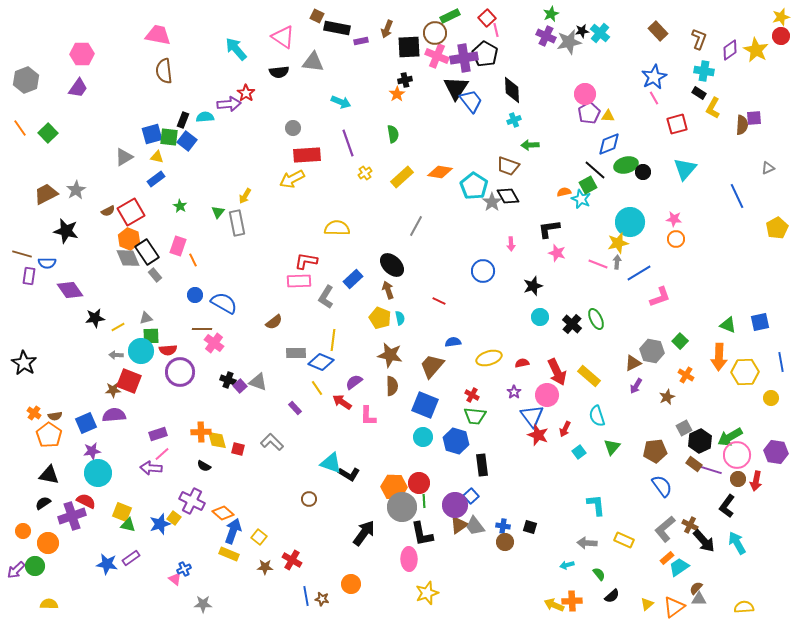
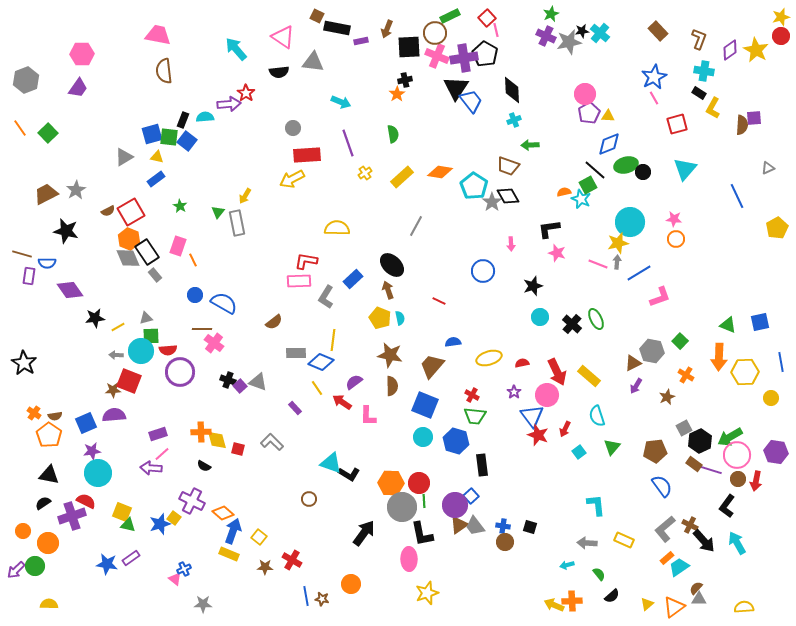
orange hexagon at (394, 487): moved 3 px left, 4 px up
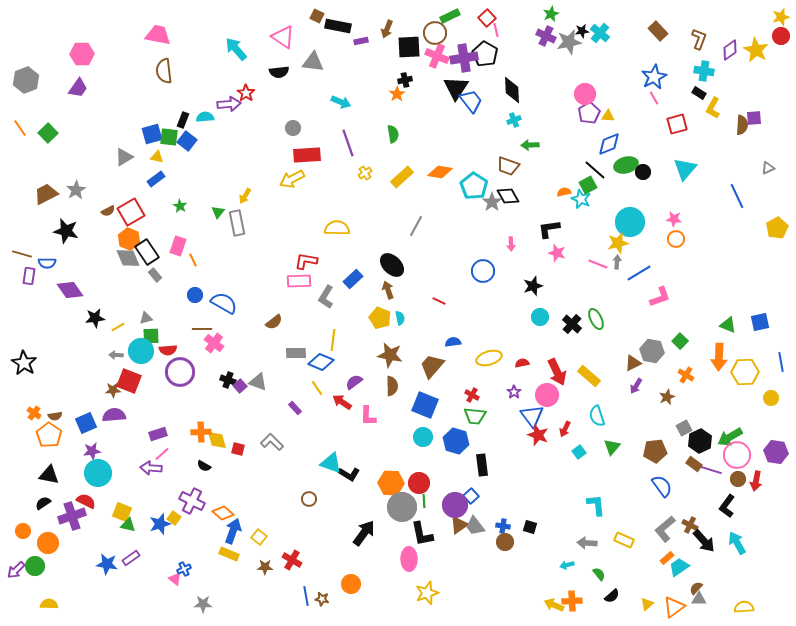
black rectangle at (337, 28): moved 1 px right, 2 px up
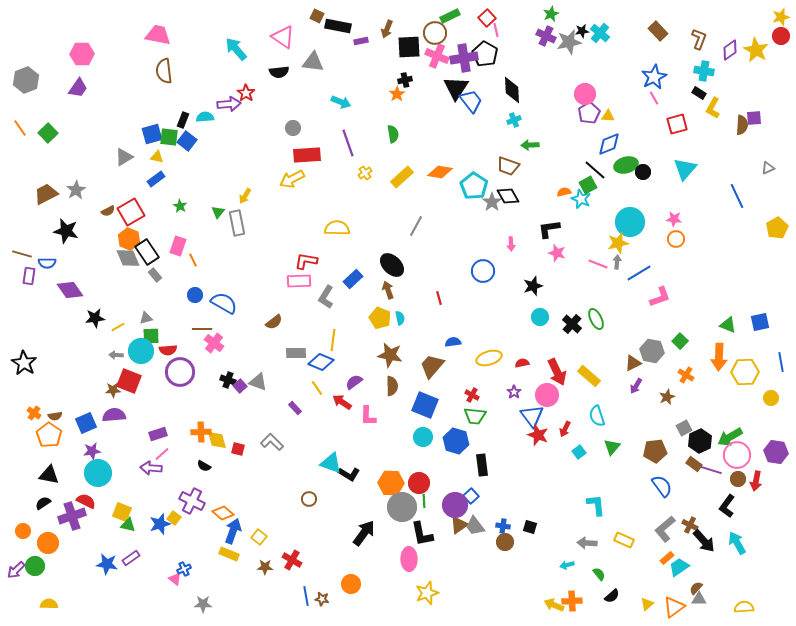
red line at (439, 301): moved 3 px up; rotated 48 degrees clockwise
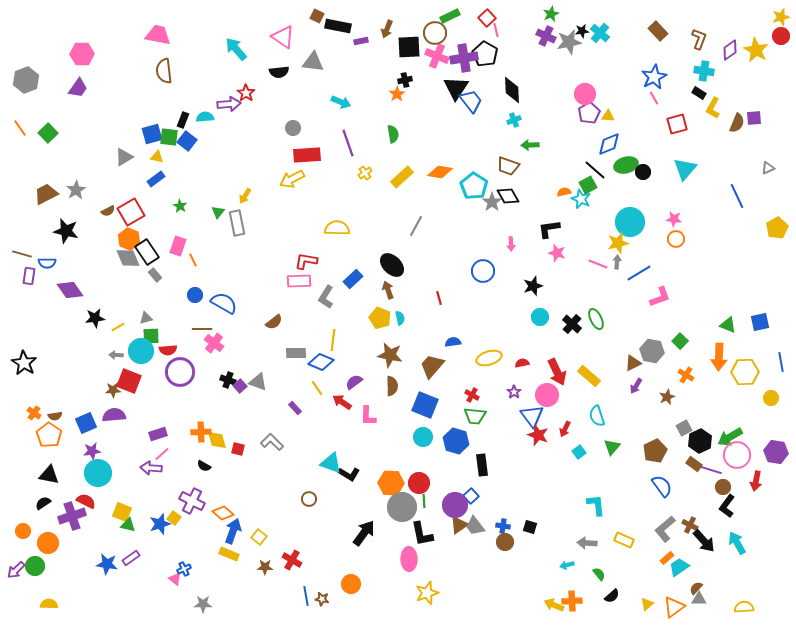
brown semicircle at (742, 125): moved 5 px left, 2 px up; rotated 18 degrees clockwise
brown pentagon at (655, 451): rotated 20 degrees counterclockwise
brown circle at (738, 479): moved 15 px left, 8 px down
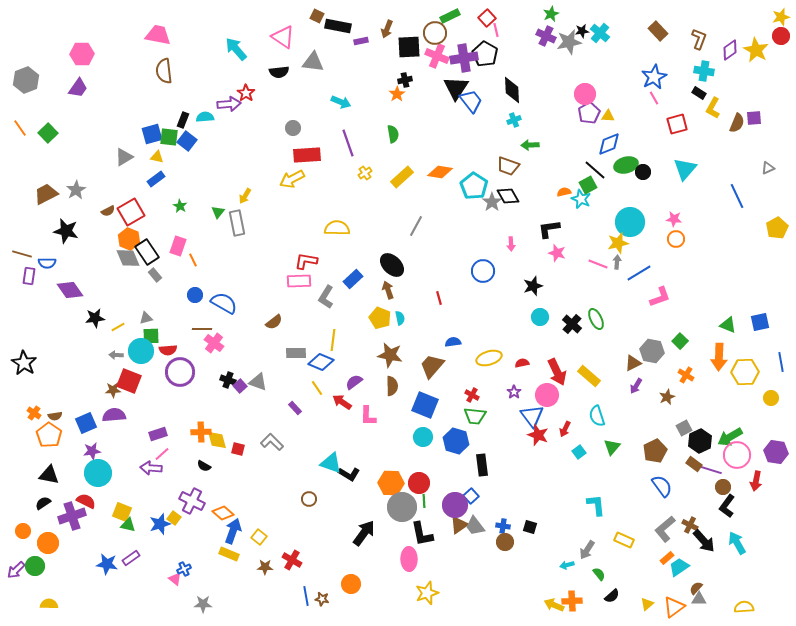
gray arrow at (587, 543): moved 7 px down; rotated 60 degrees counterclockwise
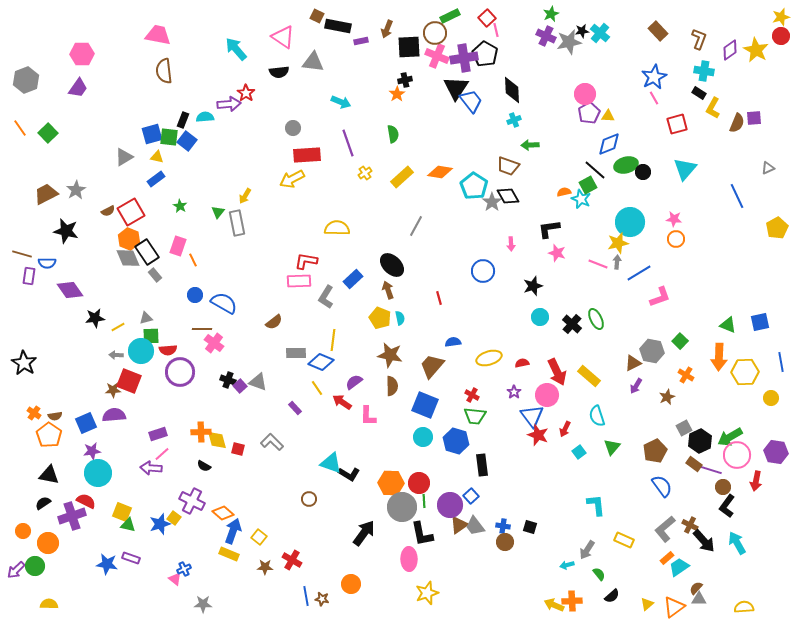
purple circle at (455, 505): moved 5 px left
purple rectangle at (131, 558): rotated 54 degrees clockwise
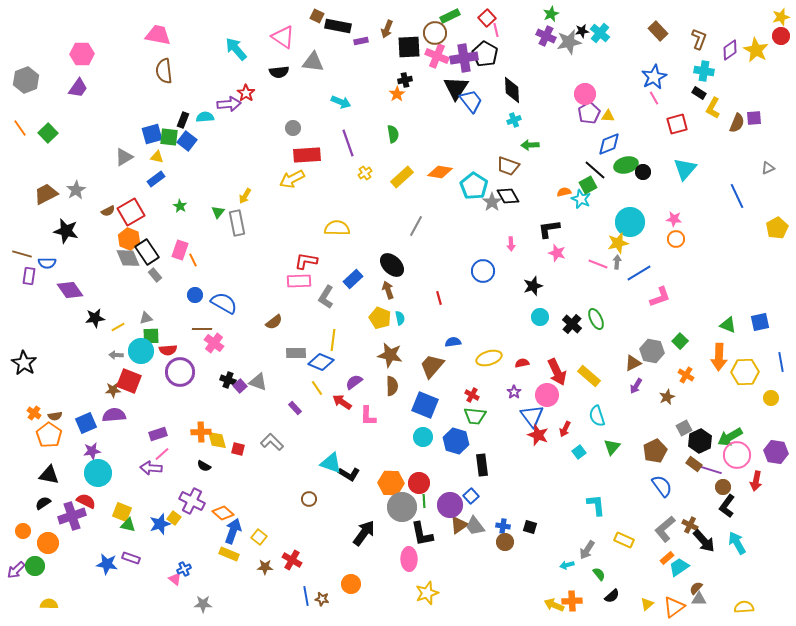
pink rectangle at (178, 246): moved 2 px right, 4 px down
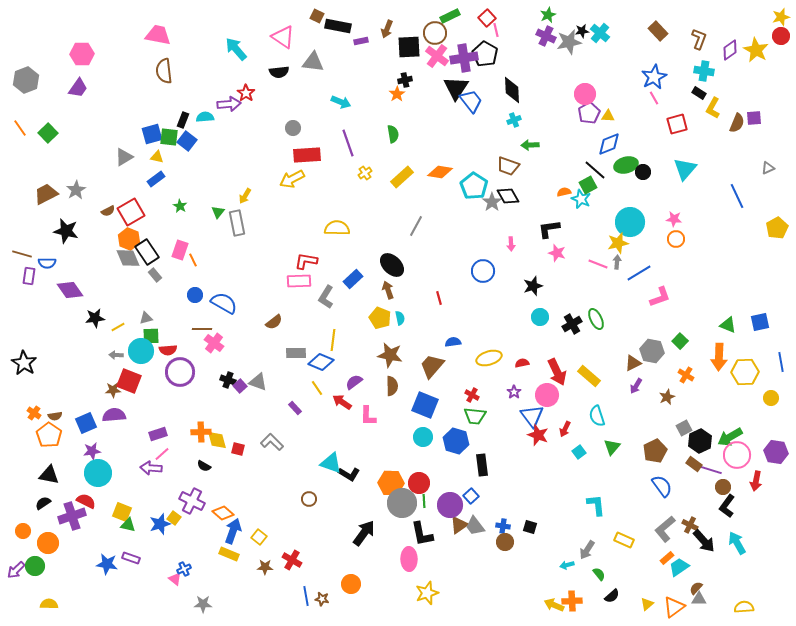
green star at (551, 14): moved 3 px left, 1 px down
pink cross at (437, 56): rotated 15 degrees clockwise
black cross at (572, 324): rotated 18 degrees clockwise
gray circle at (402, 507): moved 4 px up
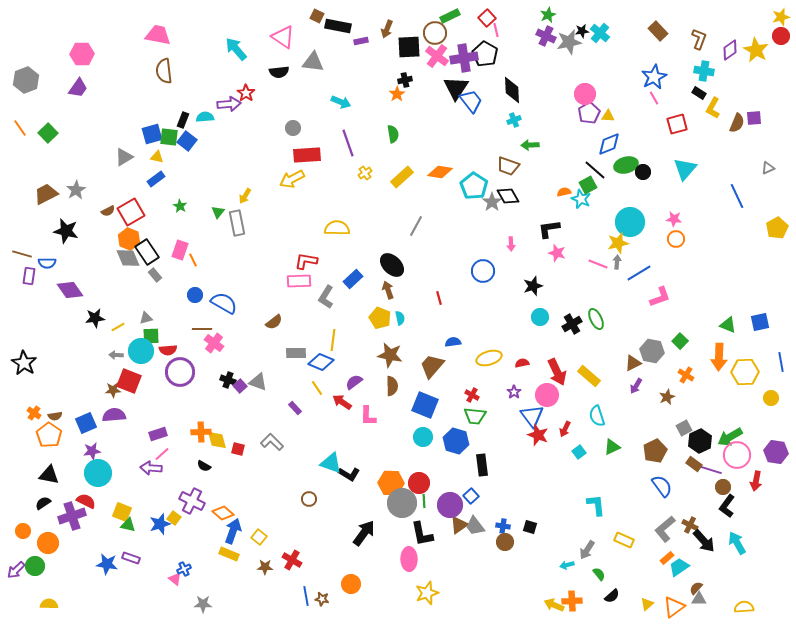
green triangle at (612, 447): rotated 24 degrees clockwise
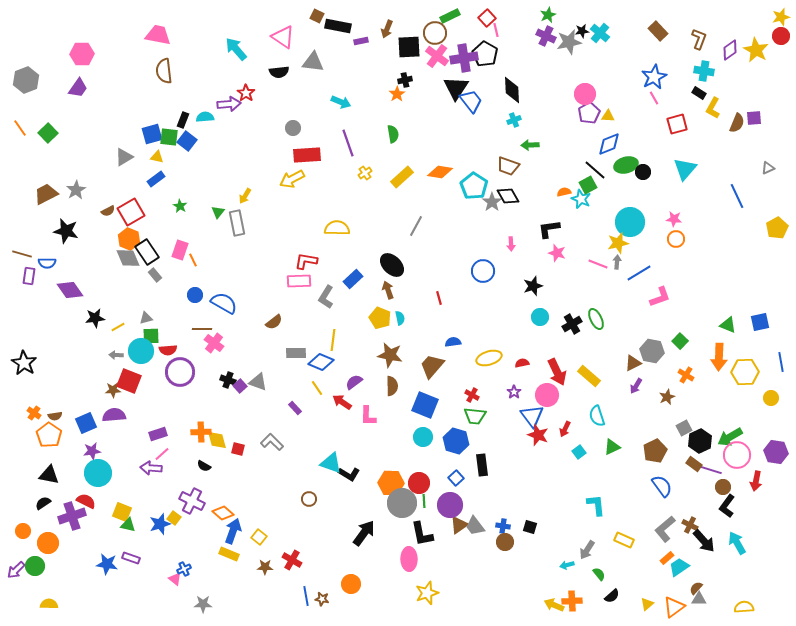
blue square at (471, 496): moved 15 px left, 18 px up
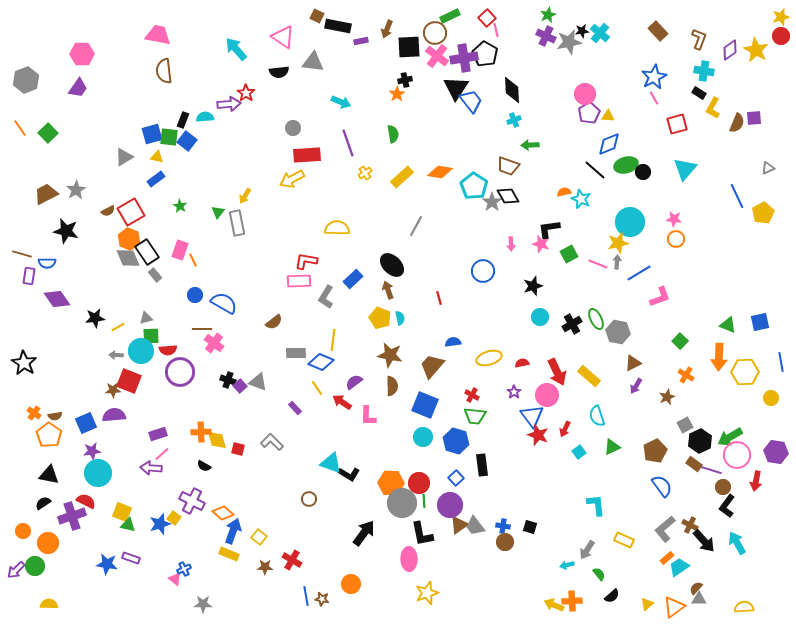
green square at (588, 185): moved 19 px left, 69 px down
yellow pentagon at (777, 228): moved 14 px left, 15 px up
pink star at (557, 253): moved 16 px left, 9 px up
purple diamond at (70, 290): moved 13 px left, 9 px down
gray hexagon at (652, 351): moved 34 px left, 19 px up
gray square at (684, 428): moved 1 px right, 3 px up
